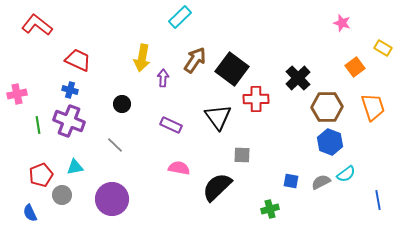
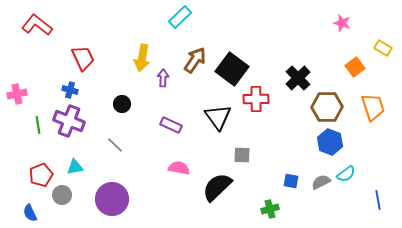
red trapezoid: moved 5 px right, 2 px up; rotated 40 degrees clockwise
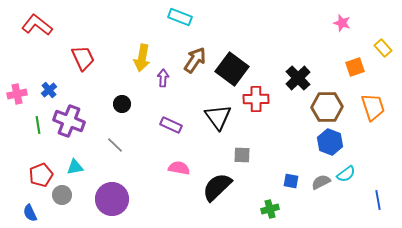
cyan rectangle: rotated 65 degrees clockwise
yellow rectangle: rotated 18 degrees clockwise
orange square: rotated 18 degrees clockwise
blue cross: moved 21 px left; rotated 35 degrees clockwise
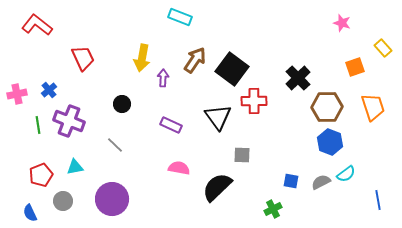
red cross: moved 2 px left, 2 px down
gray circle: moved 1 px right, 6 px down
green cross: moved 3 px right; rotated 12 degrees counterclockwise
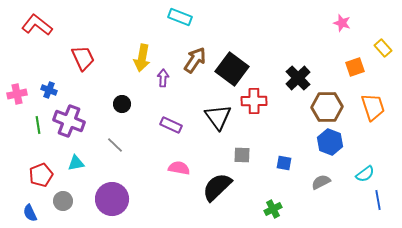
blue cross: rotated 28 degrees counterclockwise
cyan triangle: moved 1 px right, 4 px up
cyan semicircle: moved 19 px right
blue square: moved 7 px left, 18 px up
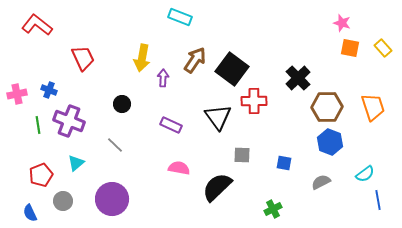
orange square: moved 5 px left, 19 px up; rotated 30 degrees clockwise
cyan triangle: rotated 30 degrees counterclockwise
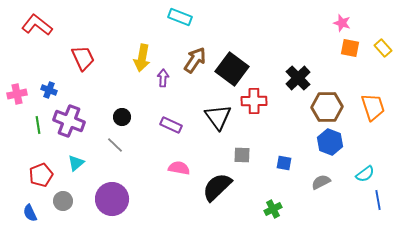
black circle: moved 13 px down
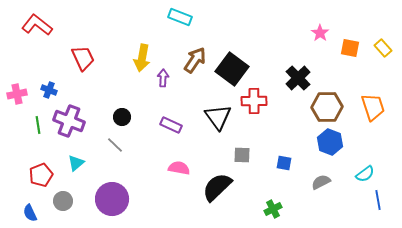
pink star: moved 22 px left, 10 px down; rotated 18 degrees clockwise
